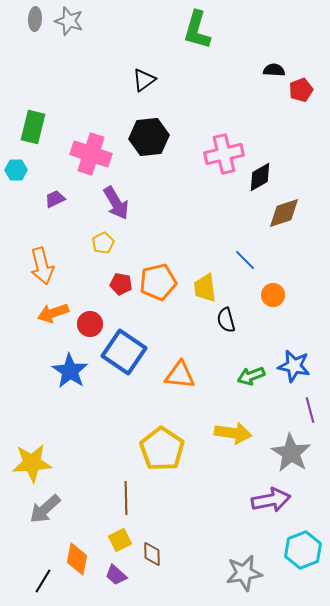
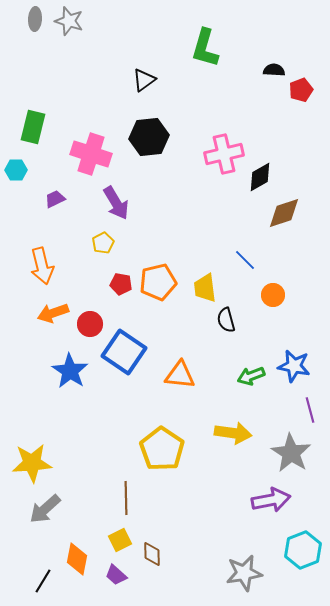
green L-shape at (197, 30): moved 8 px right, 18 px down
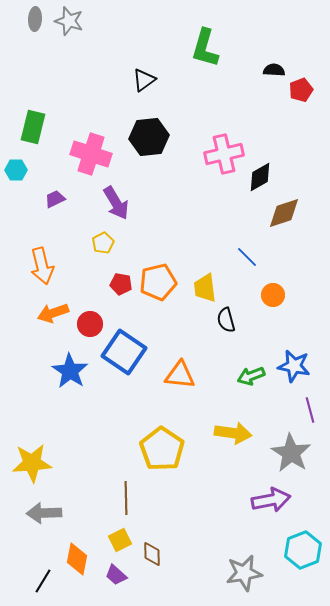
blue line at (245, 260): moved 2 px right, 3 px up
gray arrow at (45, 509): moved 1 px left, 4 px down; rotated 40 degrees clockwise
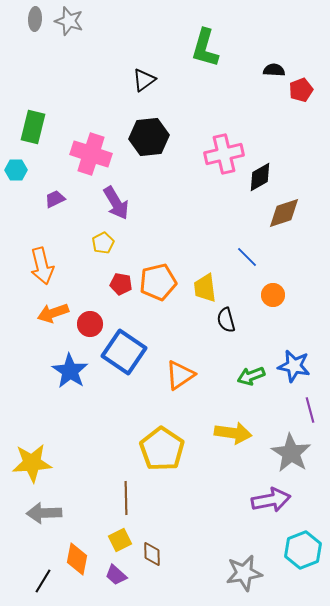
orange triangle at (180, 375): rotated 40 degrees counterclockwise
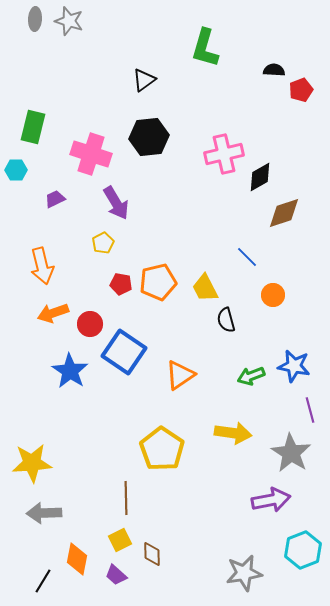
yellow trapezoid at (205, 288): rotated 20 degrees counterclockwise
